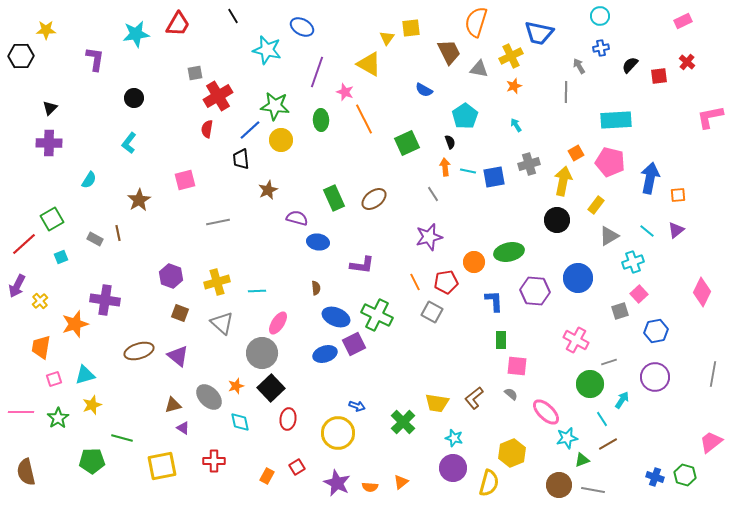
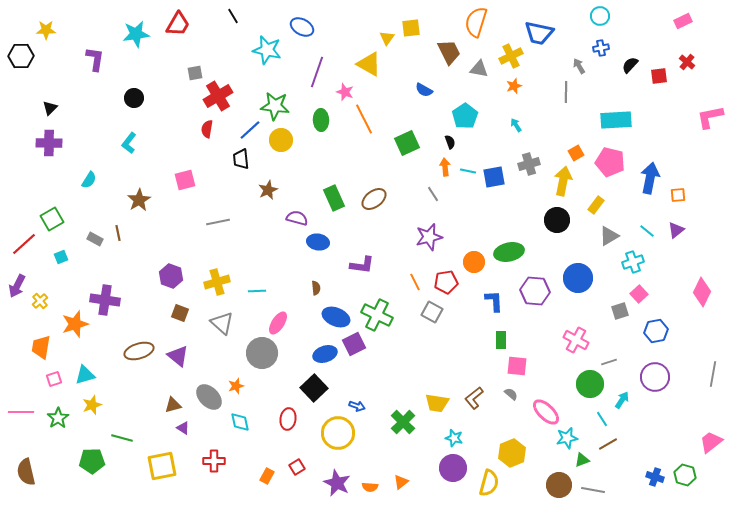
black square at (271, 388): moved 43 px right
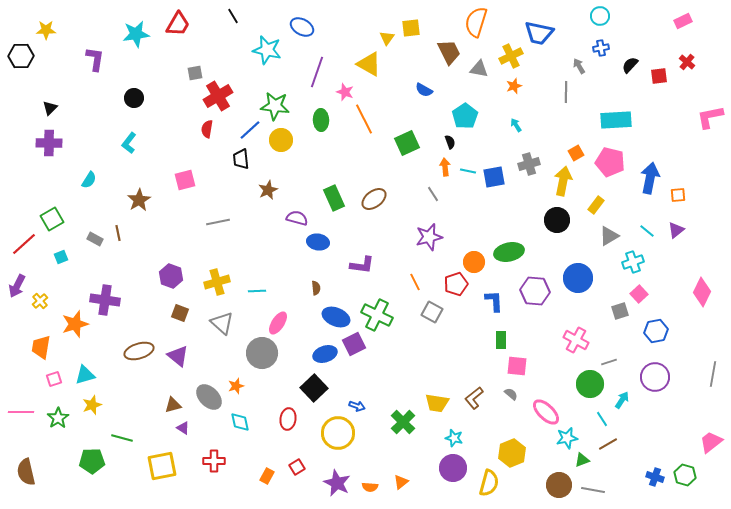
red pentagon at (446, 282): moved 10 px right, 2 px down; rotated 10 degrees counterclockwise
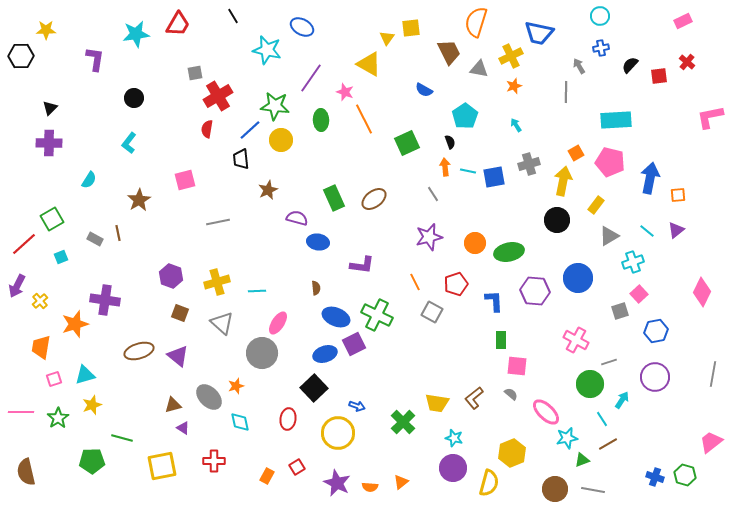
purple line at (317, 72): moved 6 px left, 6 px down; rotated 16 degrees clockwise
orange circle at (474, 262): moved 1 px right, 19 px up
brown circle at (559, 485): moved 4 px left, 4 px down
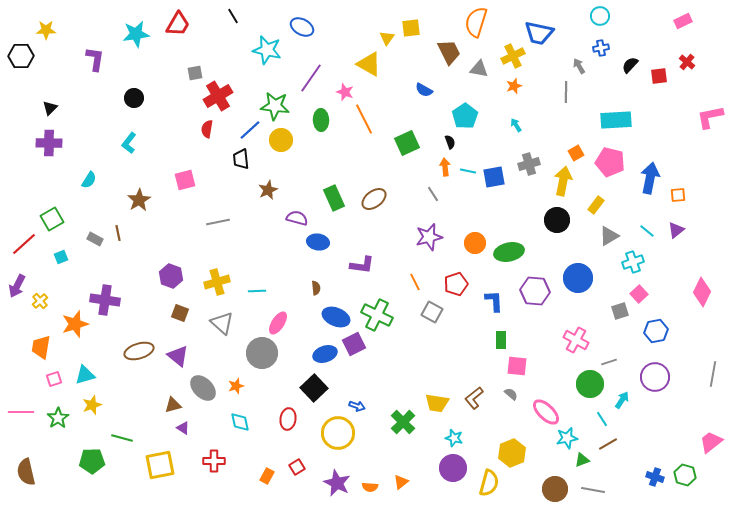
yellow cross at (511, 56): moved 2 px right
gray ellipse at (209, 397): moved 6 px left, 9 px up
yellow square at (162, 466): moved 2 px left, 1 px up
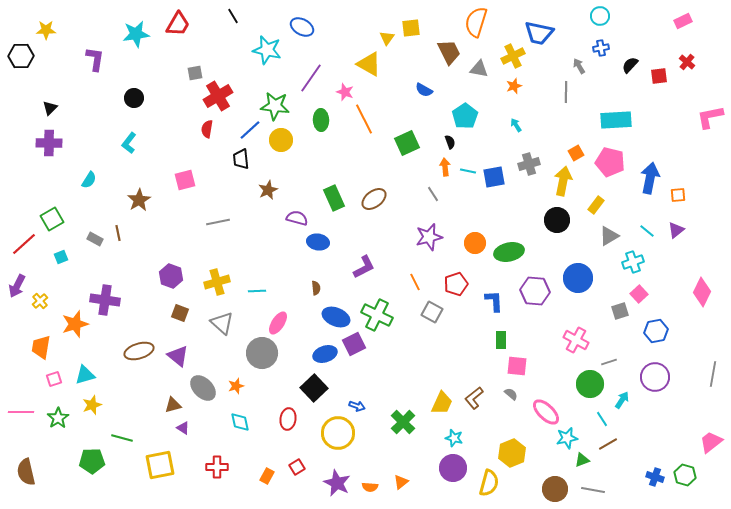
purple L-shape at (362, 265): moved 2 px right, 2 px down; rotated 35 degrees counterclockwise
yellow trapezoid at (437, 403): moved 5 px right; rotated 75 degrees counterclockwise
red cross at (214, 461): moved 3 px right, 6 px down
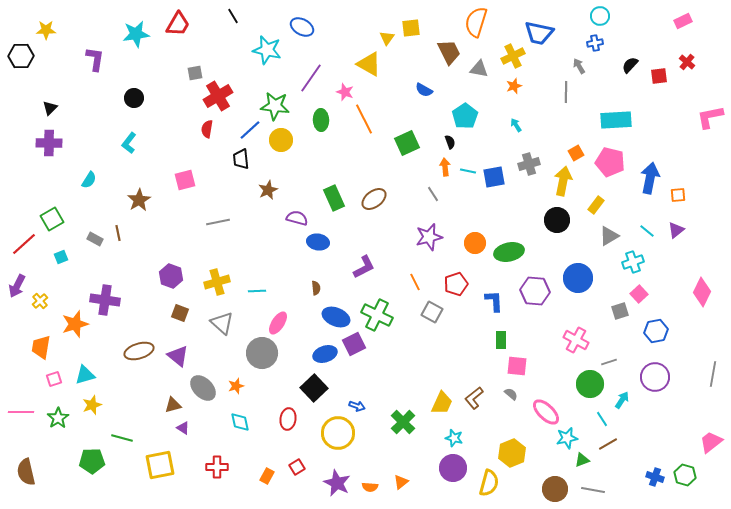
blue cross at (601, 48): moved 6 px left, 5 px up
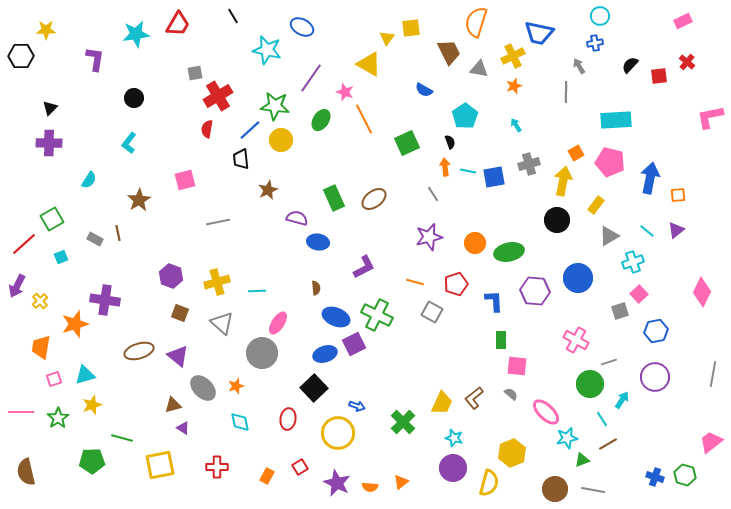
green ellipse at (321, 120): rotated 35 degrees clockwise
orange line at (415, 282): rotated 48 degrees counterclockwise
red square at (297, 467): moved 3 px right
